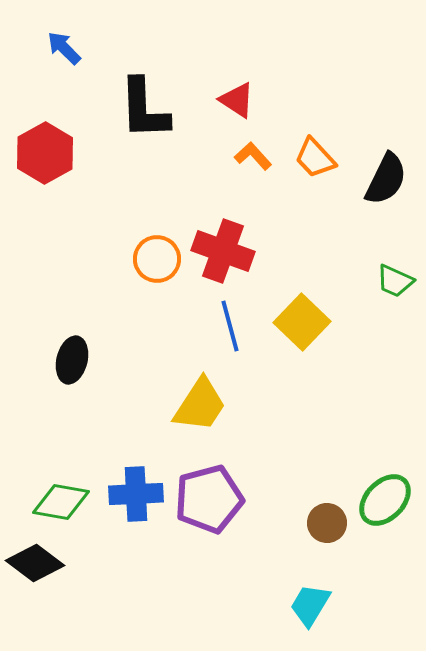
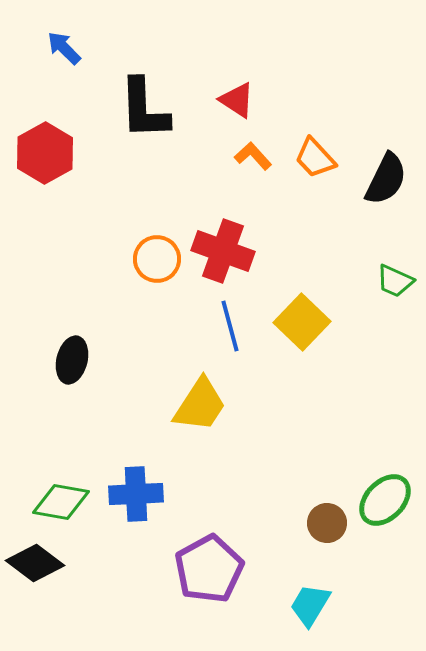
purple pentagon: moved 70 px down; rotated 14 degrees counterclockwise
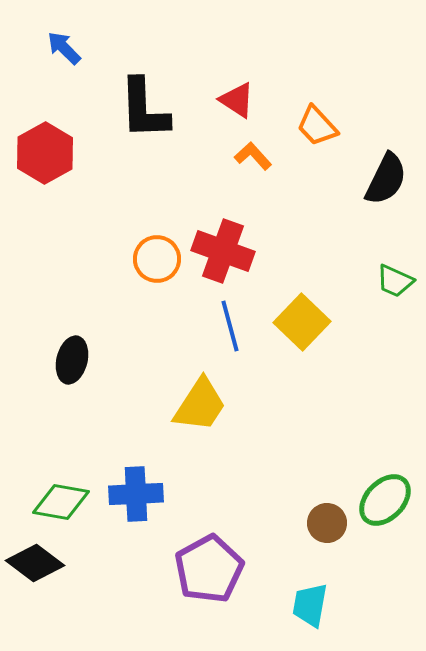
orange trapezoid: moved 2 px right, 32 px up
cyan trapezoid: rotated 21 degrees counterclockwise
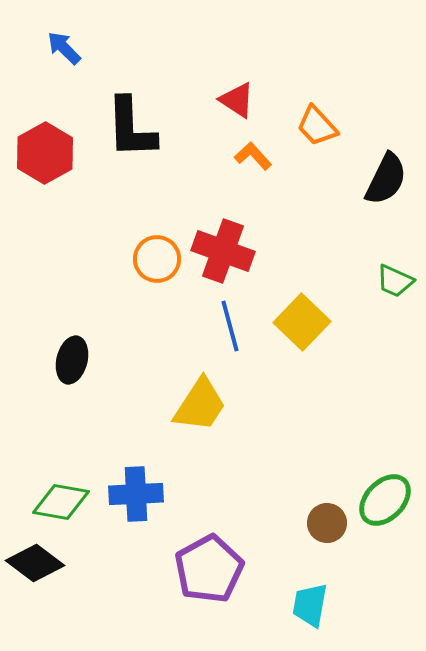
black L-shape: moved 13 px left, 19 px down
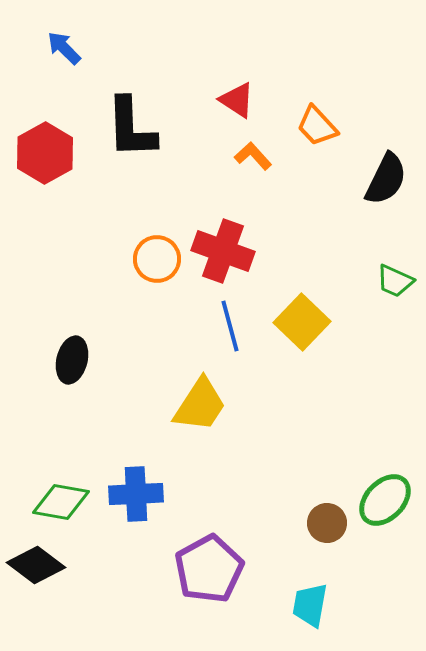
black diamond: moved 1 px right, 2 px down
